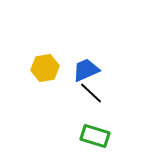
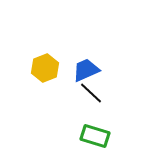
yellow hexagon: rotated 12 degrees counterclockwise
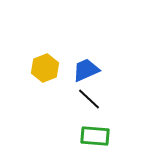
black line: moved 2 px left, 6 px down
green rectangle: rotated 12 degrees counterclockwise
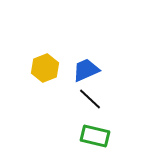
black line: moved 1 px right
green rectangle: rotated 8 degrees clockwise
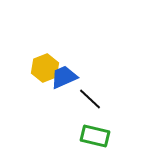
blue trapezoid: moved 22 px left, 7 px down
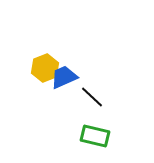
black line: moved 2 px right, 2 px up
